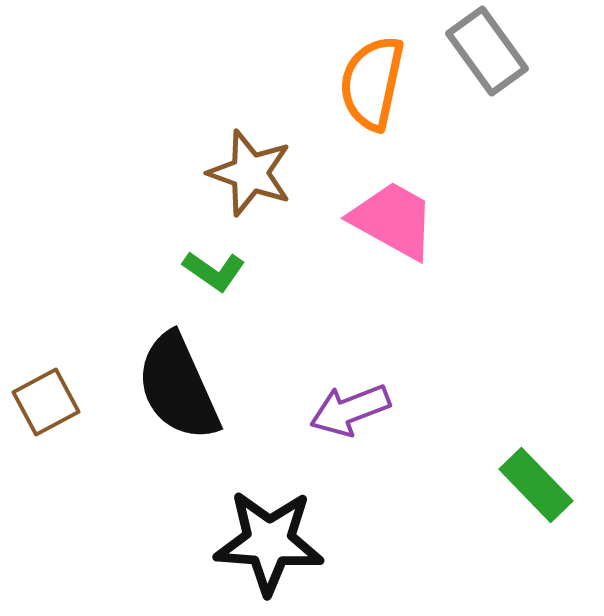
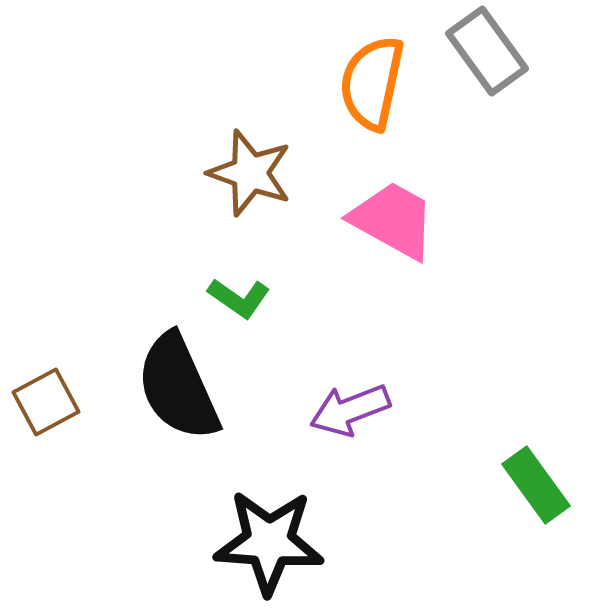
green L-shape: moved 25 px right, 27 px down
green rectangle: rotated 8 degrees clockwise
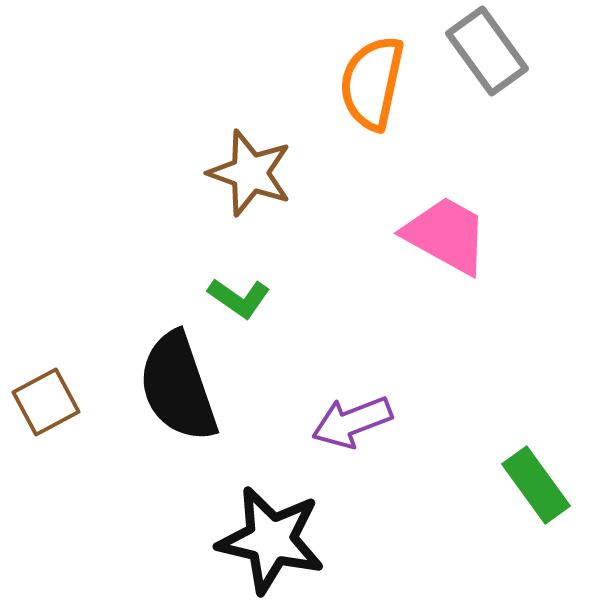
pink trapezoid: moved 53 px right, 15 px down
black semicircle: rotated 5 degrees clockwise
purple arrow: moved 2 px right, 12 px down
black star: moved 2 px right, 2 px up; rotated 9 degrees clockwise
